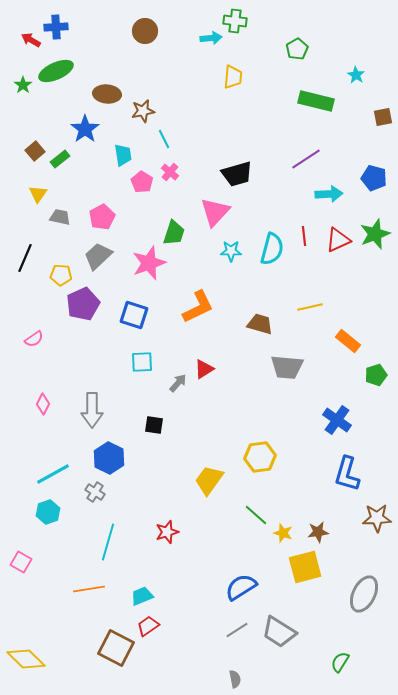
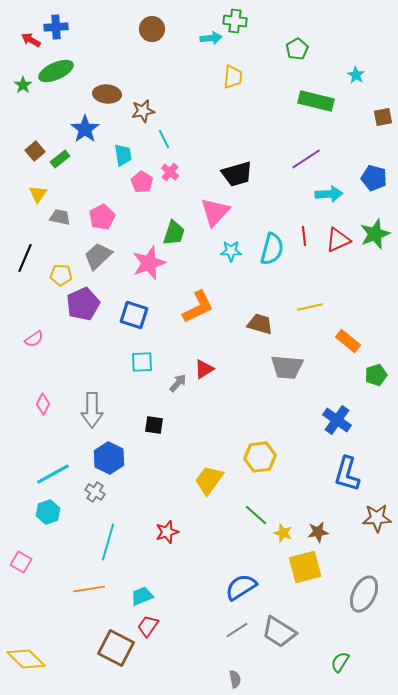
brown circle at (145, 31): moved 7 px right, 2 px up
red trapezoid at (148, 626): rotated 20 degrees counterclockwise
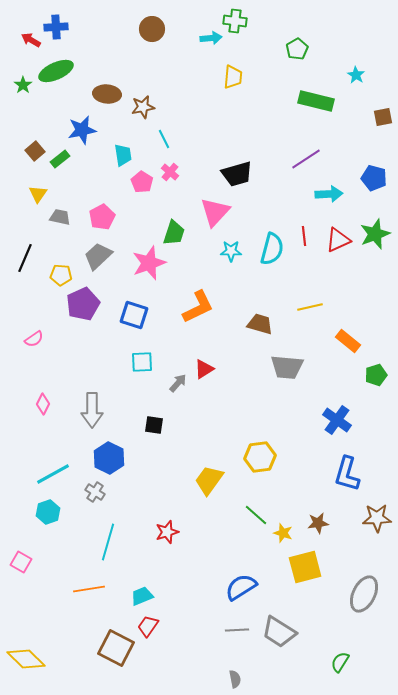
brown star at (143, 111): moved 4 px up
blue star at (85, 129): moved 3 px left, 1 px down; rotated 24 degrees clockwise
brown star at (318, 532): moved 9 px up
gray line at (237, 630): rotated 30 degrees clockwise
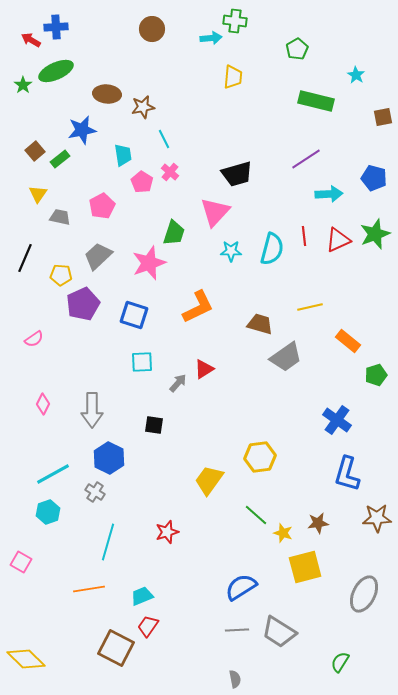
pink pentagon at (102, 217): moved 11 px up
gray trapezoid at (287, 367): moved 1 px left, 10 px up; rotated 40 degrees counterclockwise
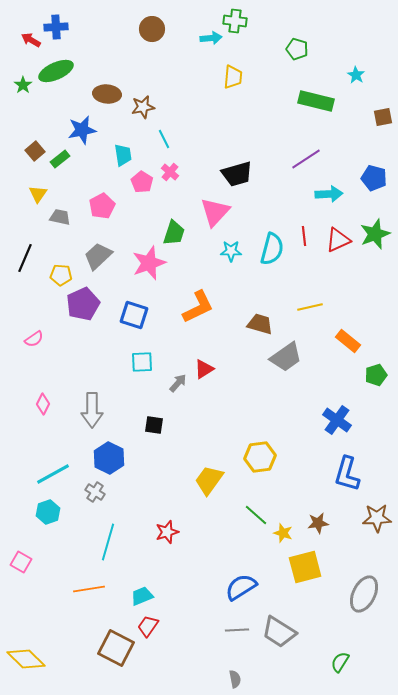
green pentagon at (297, 49): rotated 25 degrees counterclockwise
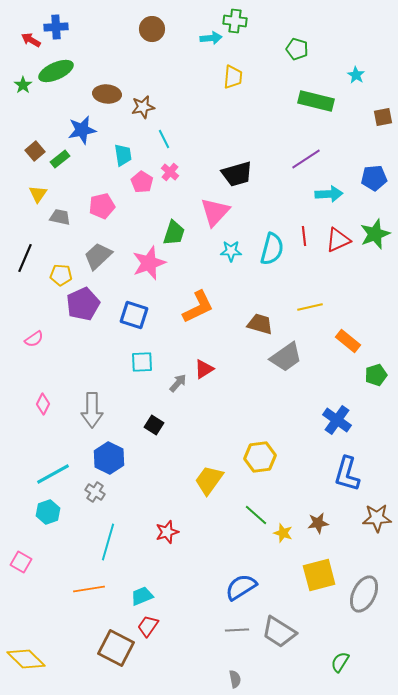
blue pentagon at (374, 178): rotated 20 degrees counterclockwise
pink pentagon at (102, 206): rotated 15 degrees clockwise
black square at (154, 425): rotated 24 degrees clockwise
yellow square at (305, 567): moved 14 px right, 8 px down
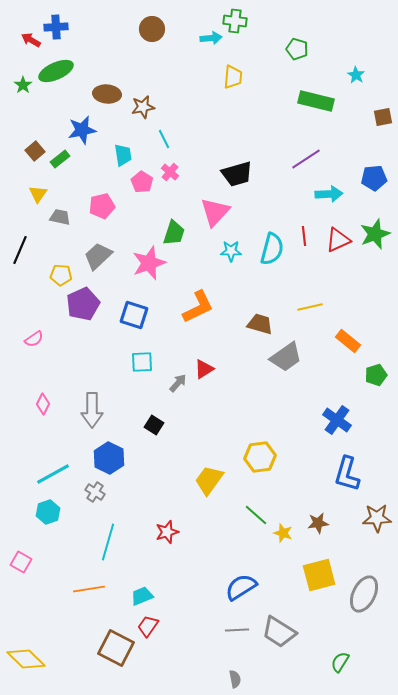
black line at (25, 258): moved 5 px left, 8 px up
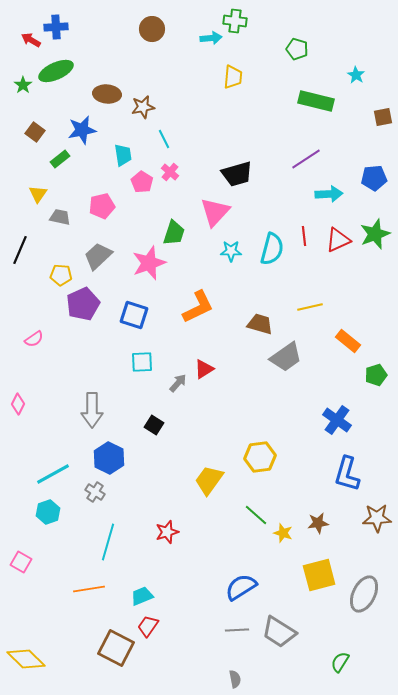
brown square at (35, 151): moved 19 px up; rotated 12 degrees counterclockwise
pink diamond at (43, 404): moved 25 px left
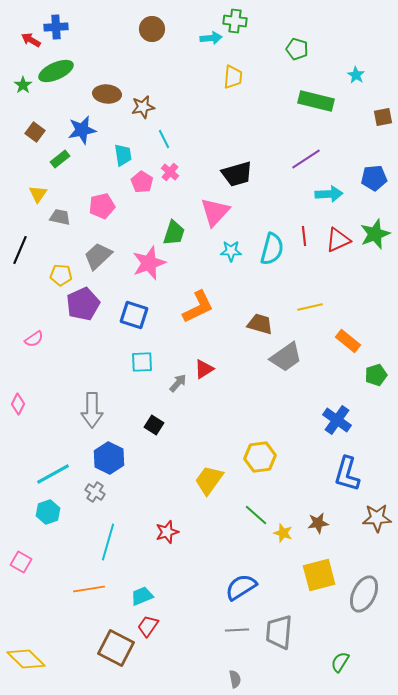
gray trapezoid at (279, 632): rotated 63 degrees clockwise
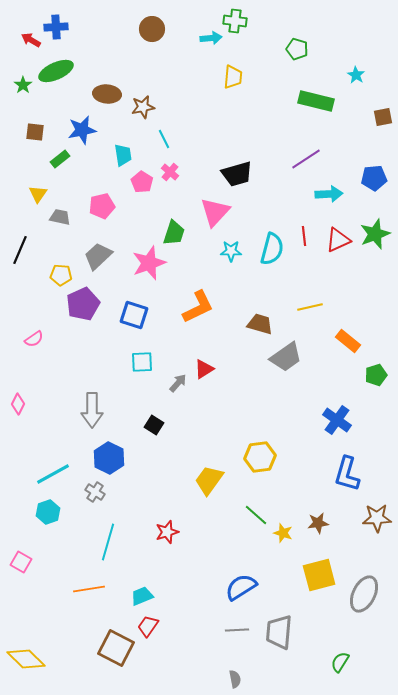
brown square at (35, 132): rotated 30 degrees counterclockwise
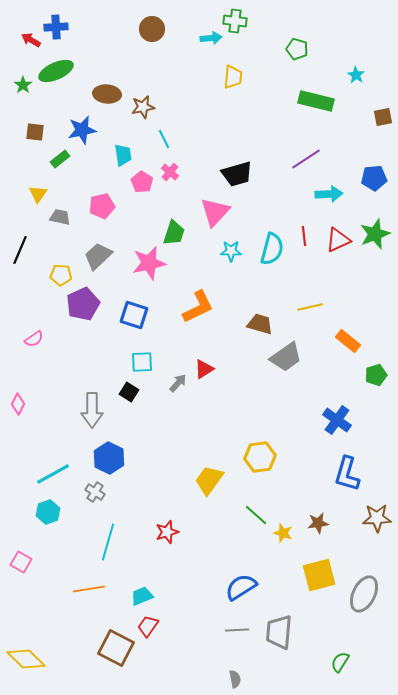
pink star at (149, 263): rotated 8 degrees clockwise
black square at (154, 425): moved 25 px left, 33 px up
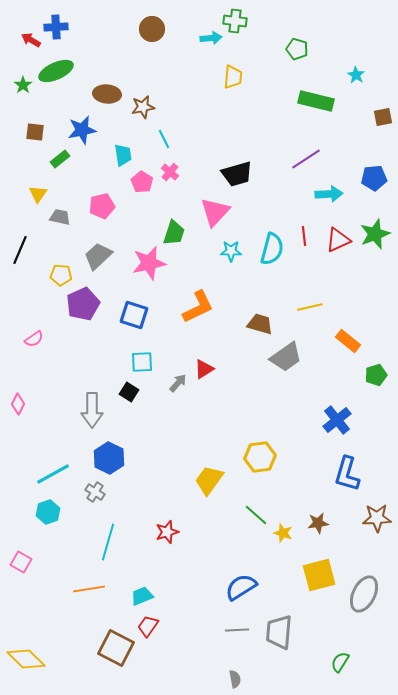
blue cross at (337, 420): rotated 16 degrees clockwise
